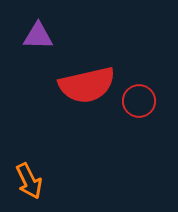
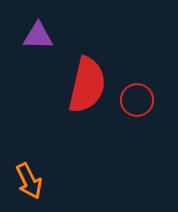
red semicircle: rotated 64 degrees counterclockwise
red circle: moved 2 px left, 1 px up
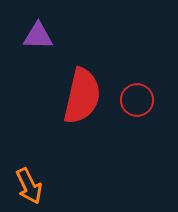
red semicircle: moved 5 px left, 11 px down
orange arrow: moved 5 px down
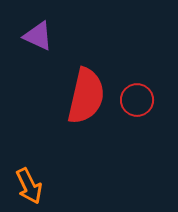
purple triangle: rotated 24 degrees clockwise
red semicircle: moved 4 px right
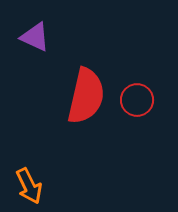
purple triangle: moved 3 px left, 1 px down
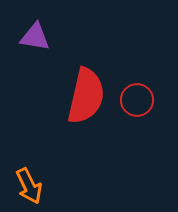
purple triangle: rotated 16 degrees counterclockwise
